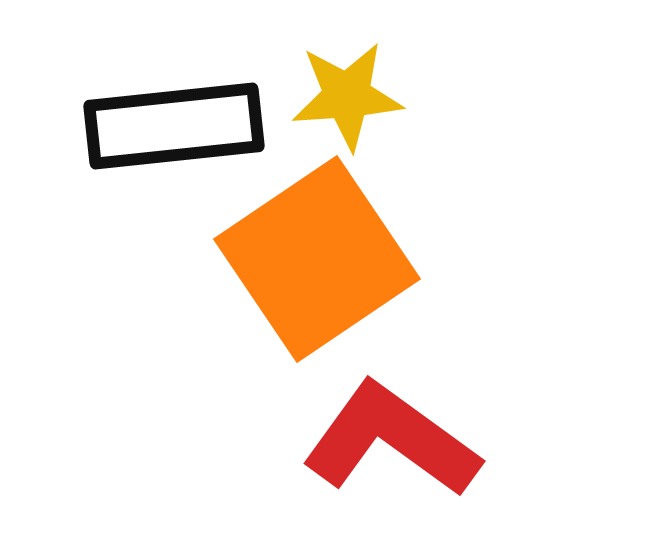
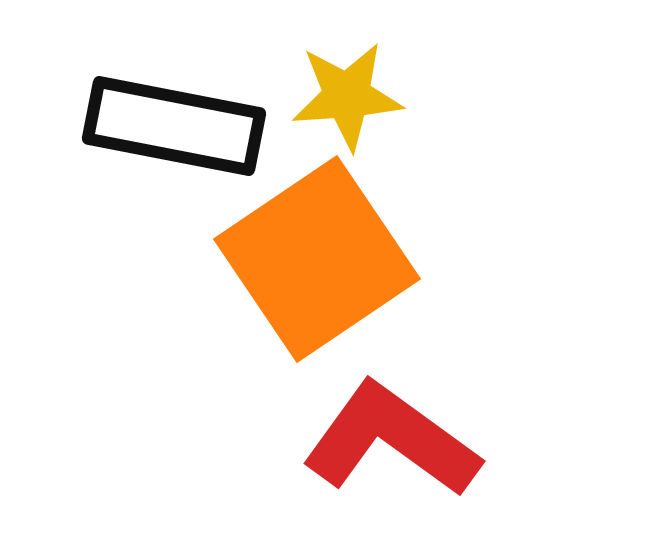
black rectangle: rotated 17 degrees clockwise
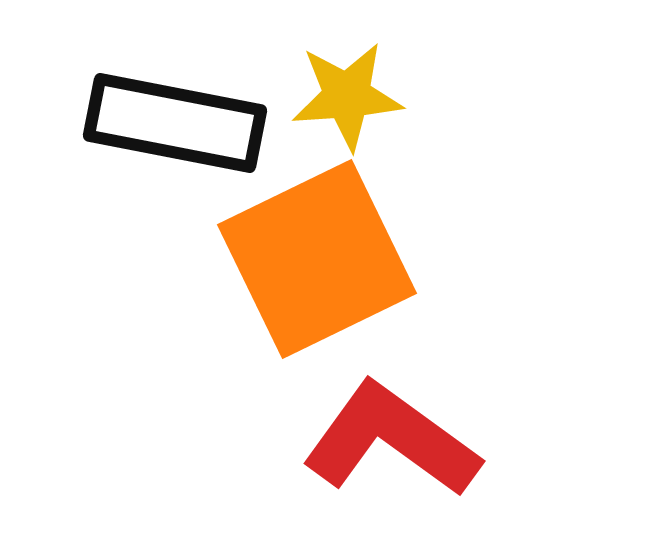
black rectangle: moved 1 px right, 3 px up
orange square: rotated 8 degrees clockwise
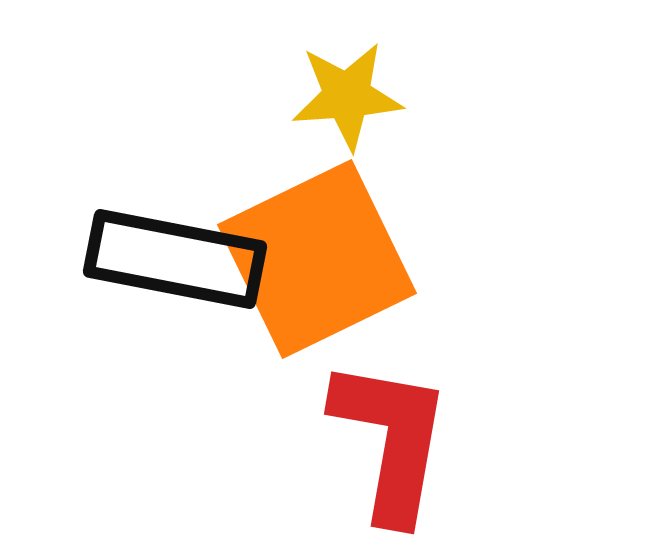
black rectangle: moved 136 px down
red L-shape: rotated 64 degrees clockwise
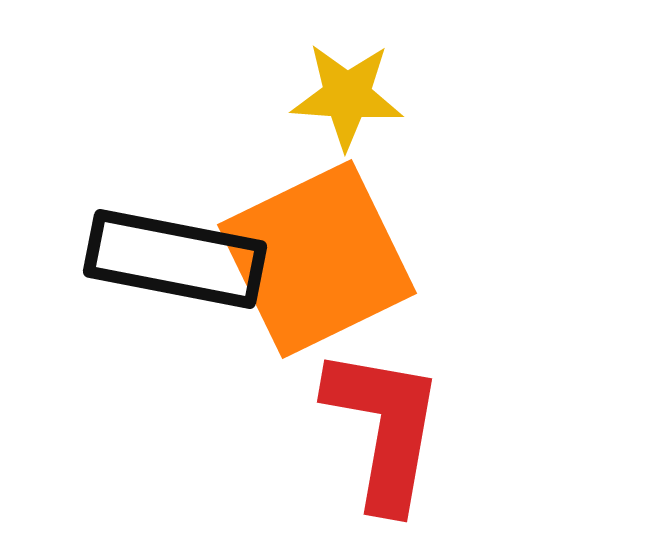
yellow star: rotated 8 degrees clockwise
red L-shape: moved 7 px left, 12 px up
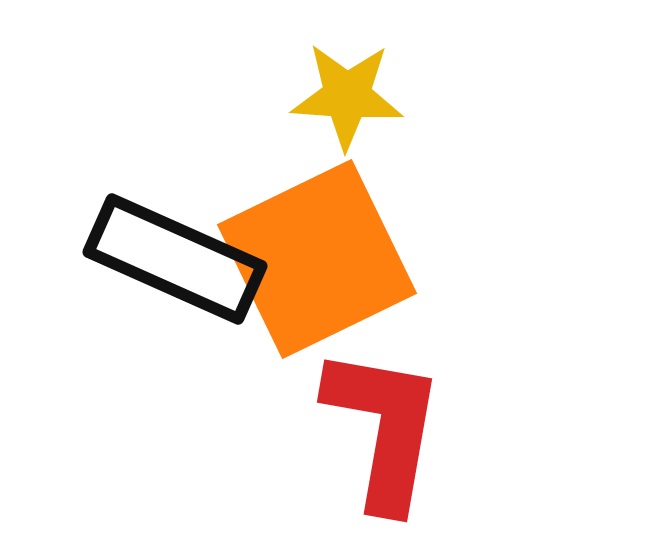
black rectangle: rotated 13 degrees clockwise
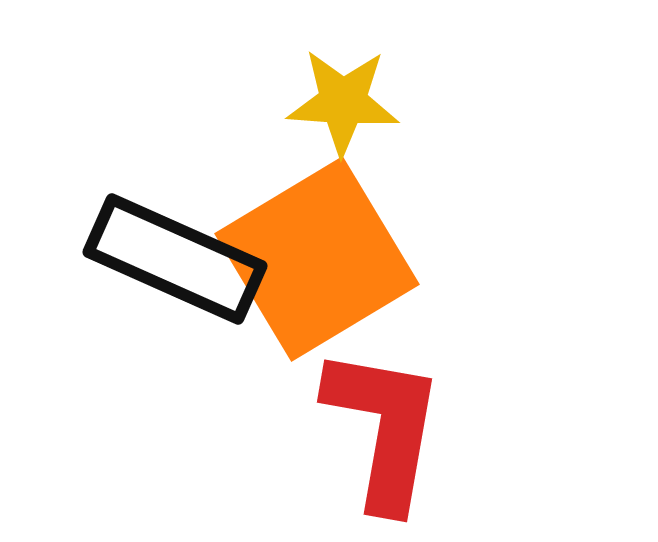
yellow star: moved 4 px left, 6 px down
orange square: rotated 5 degrees counterclockwise
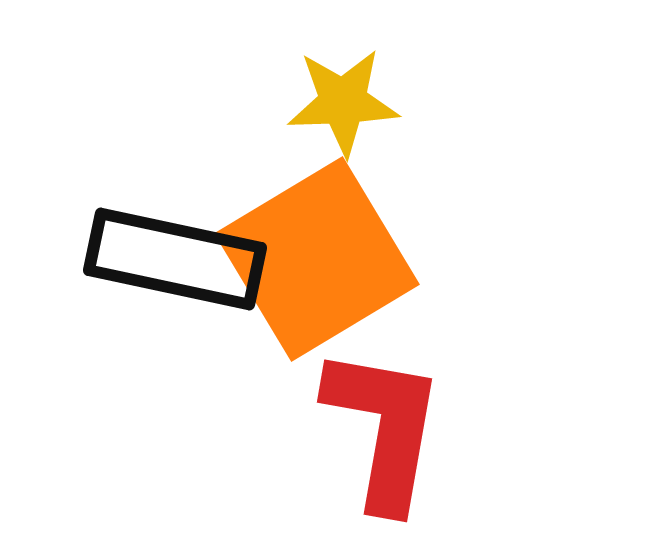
yellow star: rotated 6 degrees counterclockwise
black rectangle: rotated 12 degrees counterclockwise
